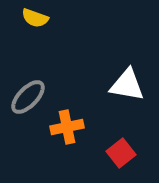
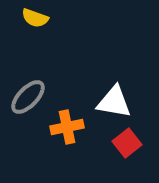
white triangle: moved 13 px left, 17 px down
red square: moved 6 px right, 10 px up
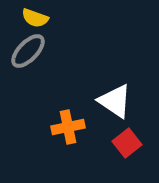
gray ellipse: moved 46 px up
white triangle: moved 1 px right, 1 px up; rotated 24 degrees clockwise
orange cross: moved 1 px right
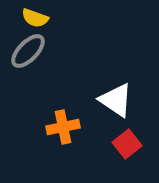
white triangle: moved 1 px right, 1 px up
orange cross: moved 5 px left
red square: moved 1 px down
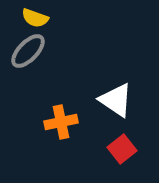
orange cross: moved 2 px left, 5 px up
red square: moved 5 px left, 5 px down
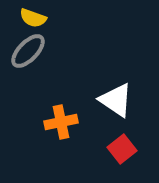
yellow semicircle: moved 2 px left
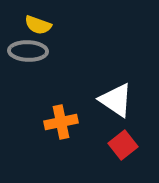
yellow semicircle: moved 5 px right, 7 px down
gray ellipse: rotated 48 degrees clockwise
red square: moved 1 px right, 4 px up
